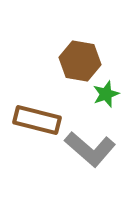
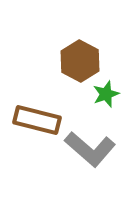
brown hexagon: rotated 18 degrees clockwise
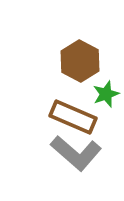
brown rectangle: moved 36 px right, 3 px up; rotated 9 degrees clockwise
gray L-shape: moved 14 px left, 4 px down
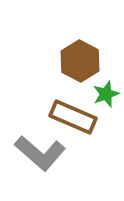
gray L-shape: moved 36 px left
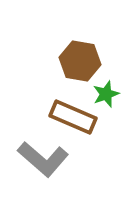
brown hexagon: rotated 18 degrees counterclockwise
gray L-shape: moved 3 px right, 6 px down
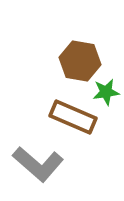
green star: moved 2 px up; rotated 12 degrees clockwise
gray L-shape: moved 5 px left, 5 px down
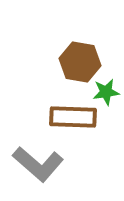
brown hexagon: moved 1 px down
brown rectangle: rotated 21 degrees counterclockwise
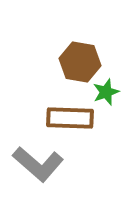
green star: rotated 12 degrees counterclockwise
brown rectangle: moved 3 px left, 1 px down
